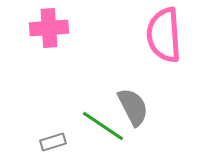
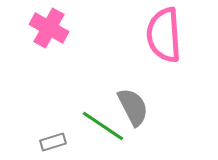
pink cross: rotated 33 degrees clockwise
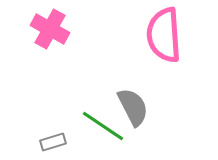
pink cross: moved 1 px right, 1 px down
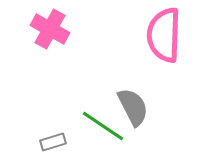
pink semicircle: rotated 6 degrees clockwise
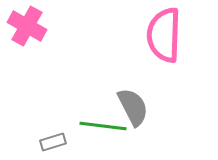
pink cross: moved 23 px left, 3 px up
green line: rotated 27 degrees counterclockwise
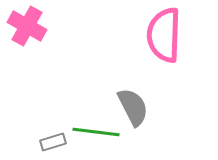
green line: moved 7 px left, 6 px down
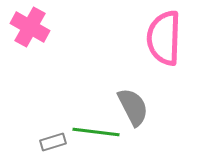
pink cross: moved 3 px right, 1 px down
pink semicircle: moved 3 px down
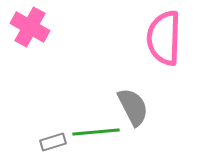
green line: rotated 12 degrees counterclockwise
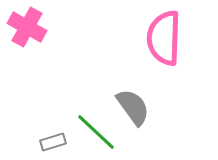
pink cross: moved 3 px left
gray semicircle: rotated 9 degrees counterclockwise
green line: rotated 48 degrees clockwise
